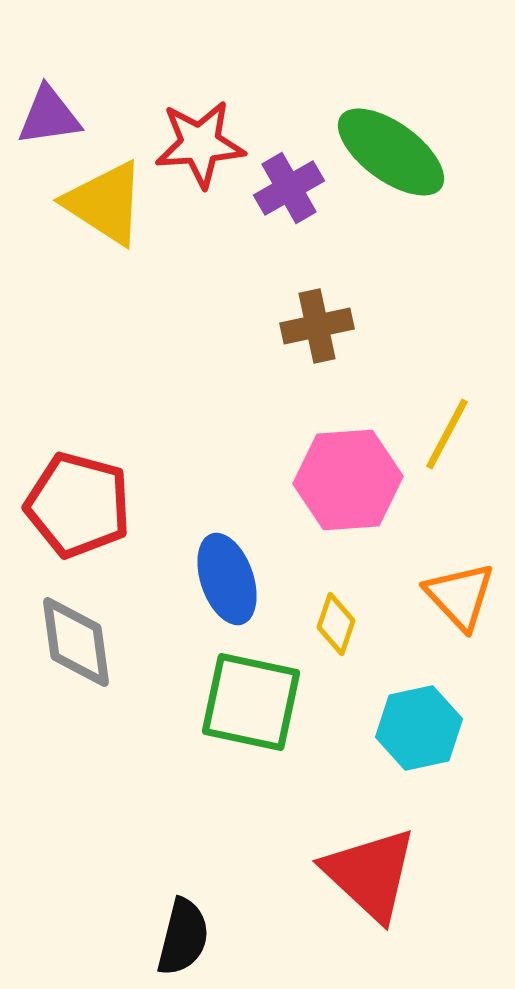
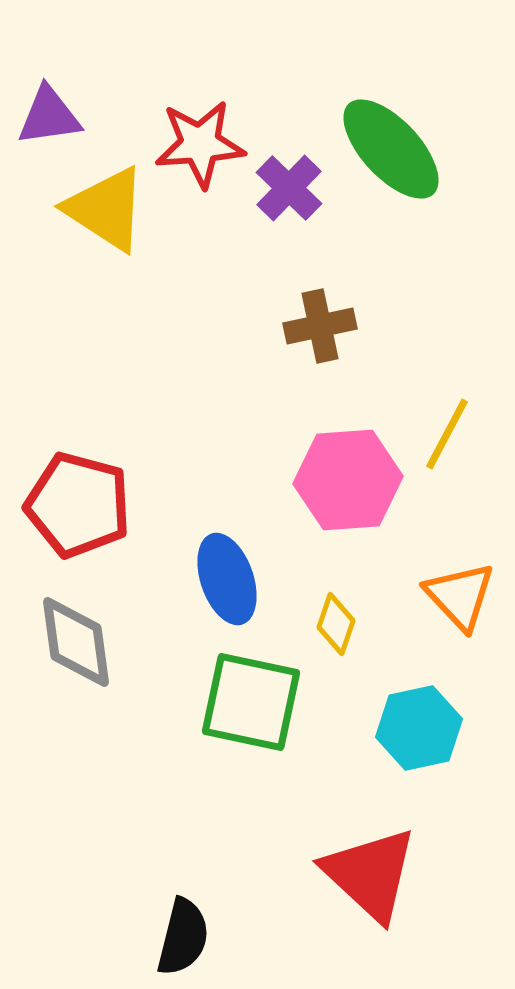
green ellipse: moved 3 px up; rotated 11 degrees clockwise
purple cross: rotated 16 degrees counterclockwise
yellow triangle: moved 1 px right, 6 px down
brown cross: moved 3 px right
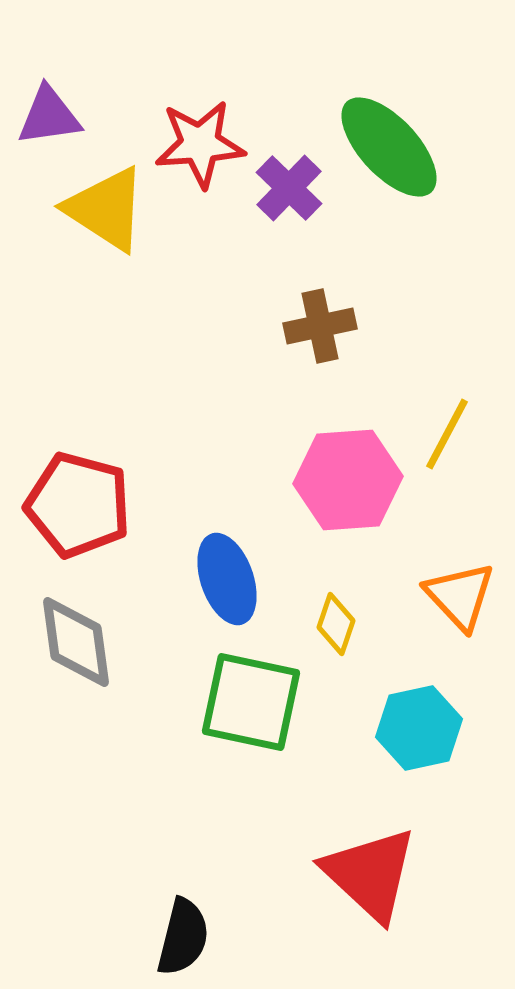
green ellipse: moved 2 px left, 2 px up
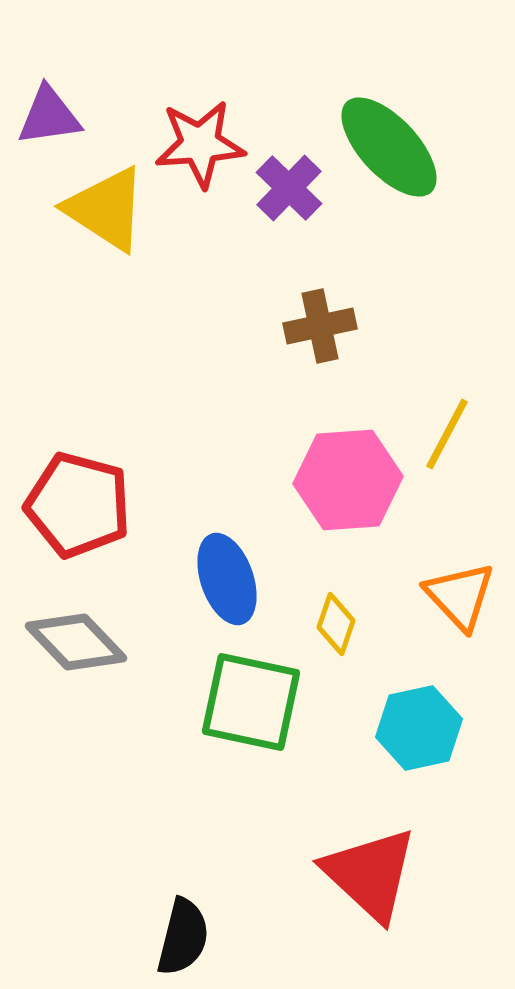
gray diamond: rotated 36 degrees counterclockwise
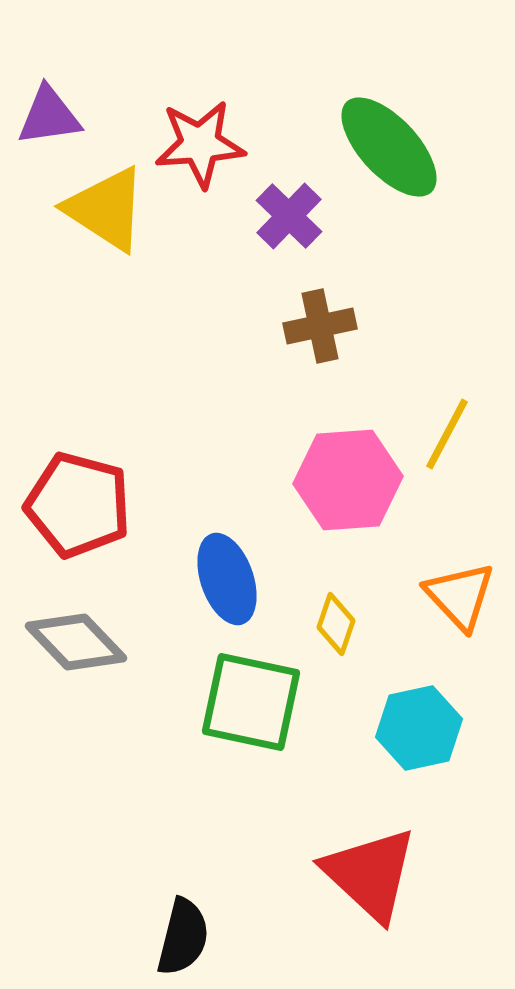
purple cross: moved 28 px down
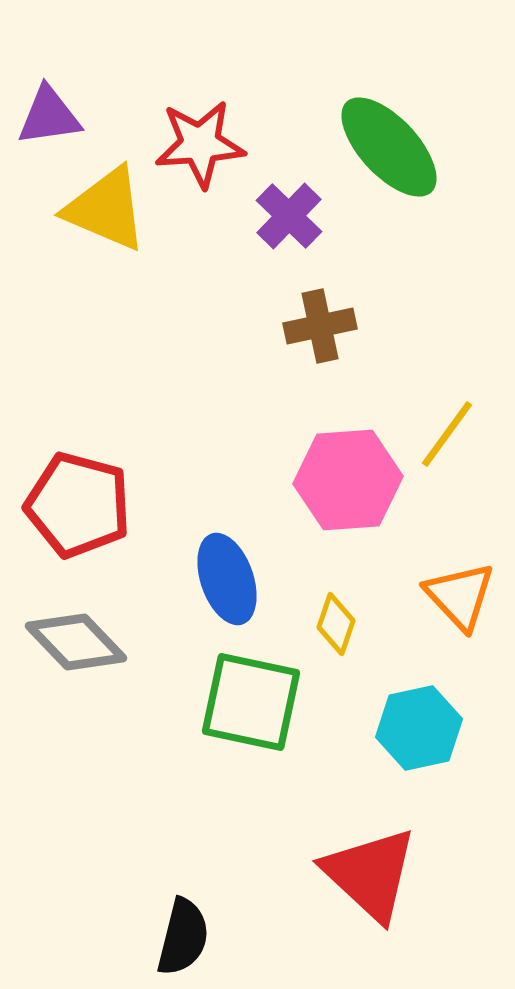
yellow triangle: rotated 10 degrees counterclockwise
yellow line: rotated 8 degrees clockwise
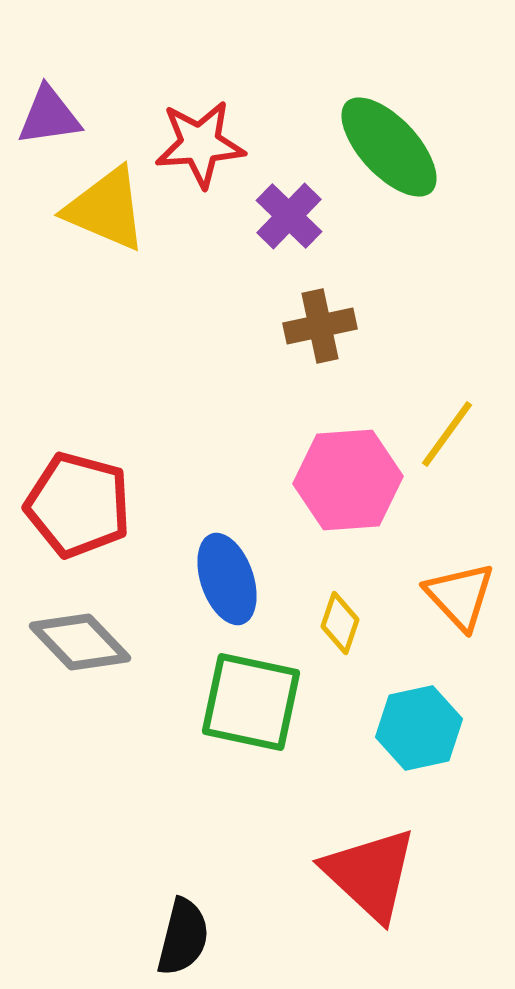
yellow diamond: moved 4 px right, 1 px up
gray diamond: moved 4 px right
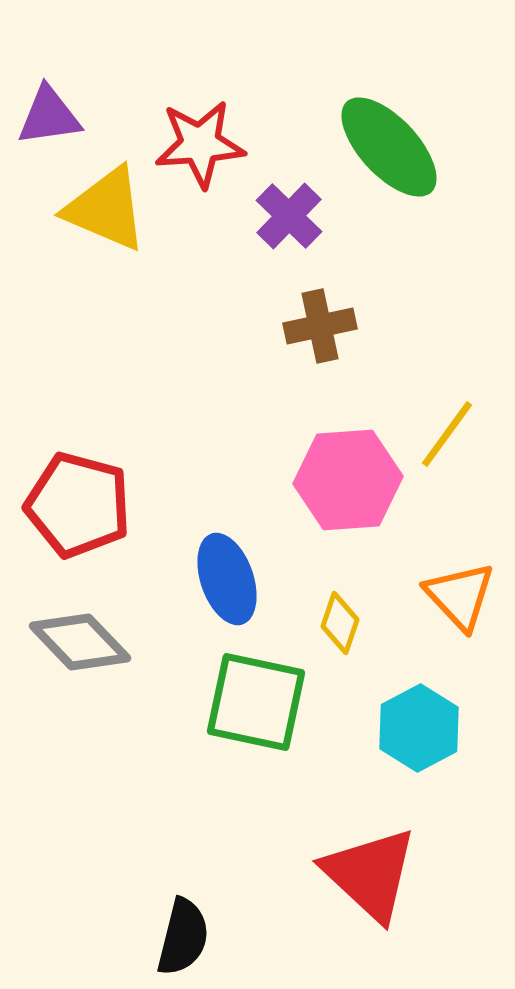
green square: moved 5 px right
cyan hexagon: rotated 16 degrees counterclockwise
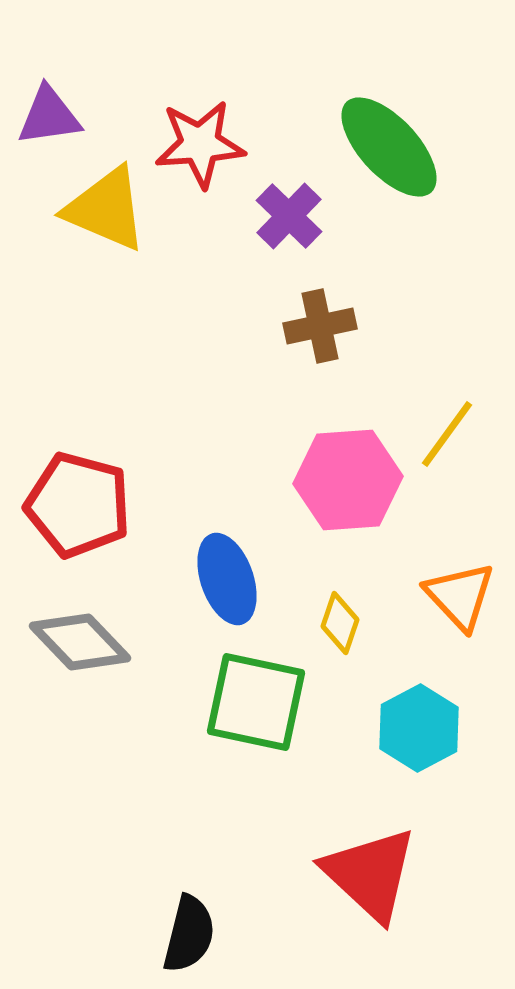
black semicircle: moved 6 px right, 3 px up
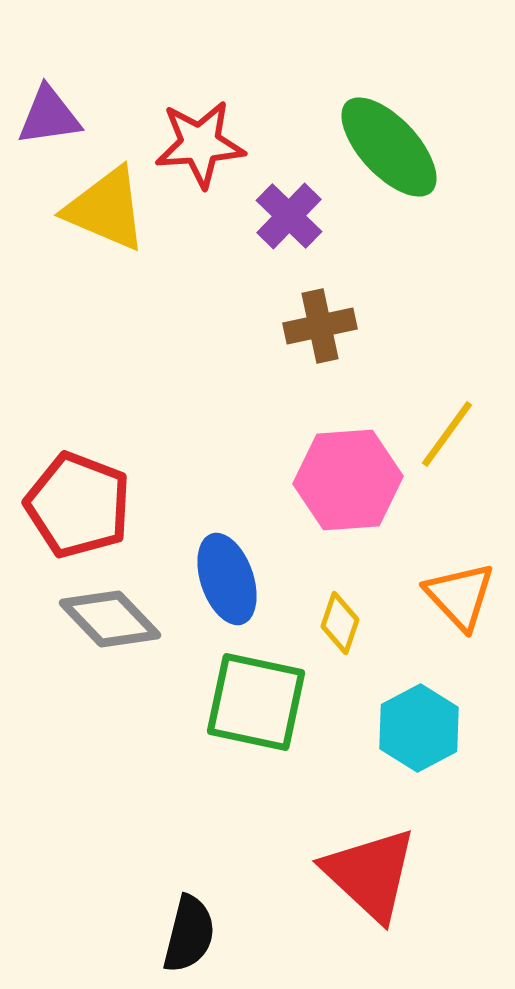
red pentagon: rotated 6 degrees clockwise
gray diamond: moved 30 px right, 23 px up
